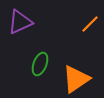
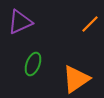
green ellipse: moved 7 px left
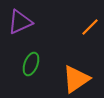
orange line: moved 3 px down
green ellipse: moved 2 px left
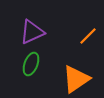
purple triangle: moved 12 px right, 10 px down
orange line: moved 2 px left, 9 px down
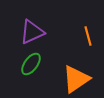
orange line: rotated 60 degrees counterclockwise
green ellipse: rotated 15 degrees clockwise
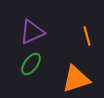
orange line: moved 1 px left
orange triangle: rotated 16 degrees clockwise
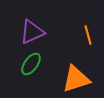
orange line: moved 1 px right, 1 px up
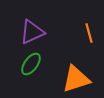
orange line: moved 1 px right, 2 px up
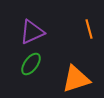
orange line: moved 4 px up
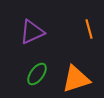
green ellipse: moved 6 px right, 10 px down
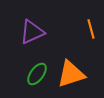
orange line: moved 2 px right
orange triangle: moved 5 px left, 5 px up
